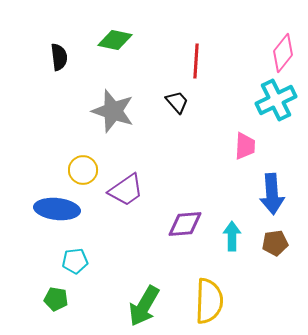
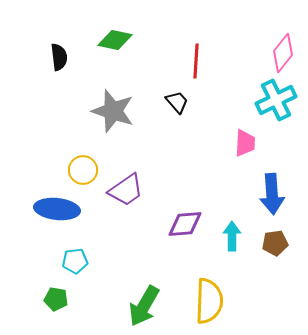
pink trapezoid: moved 3 px up
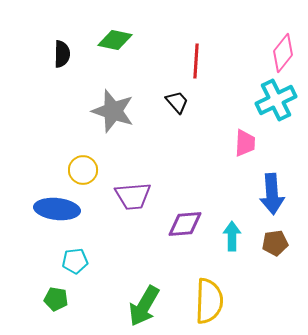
black semicircle: moved 3 px right, 3 px up; rotated 8 degrees clockwise
purple trapezoid: moved 7 px right, 6 px down; rotated 30 degrees clockwise
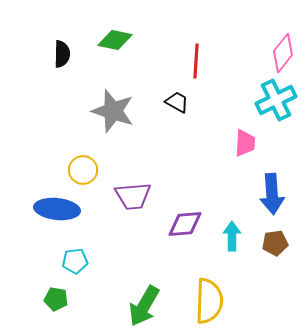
black trapezoid: rotated 20 degrees counterclockwise
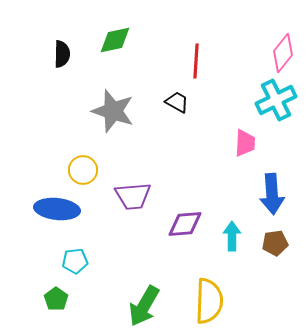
green diamond: rotated 24 degrees counterclockwise
green pentagon: rotated 25 degrees clockwise
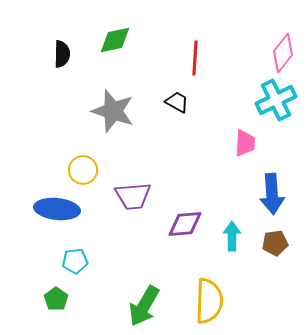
red line: moved 1 px left, 3 px up
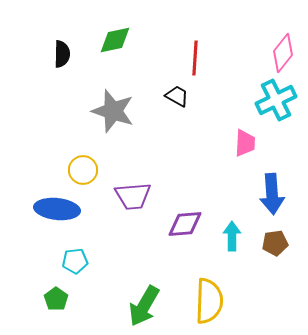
black trapezoid: moved 6 px up
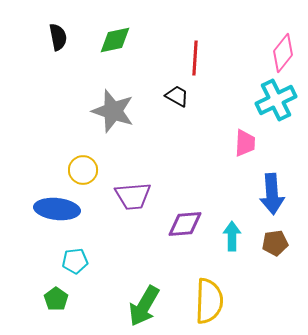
black semicircle: moved 4 px left, 17 px up; rotated 12 degrees counterclockwise
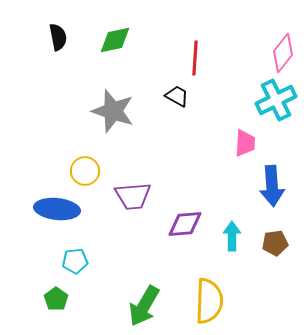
yellow circle: moved 2 px right, 1 px down
blue arrow: moved 8 px up
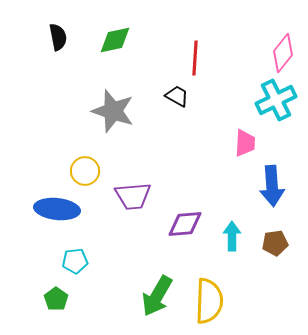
green arrow: moved 13 px right, 10 px up
